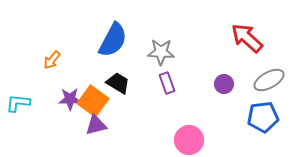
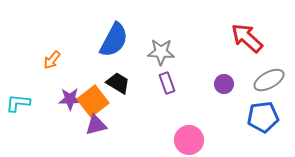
blue semicircle: moved 1 px right
orange square: rotated 16 degrees clockwise
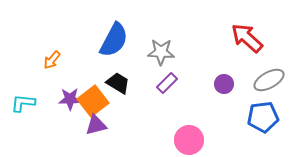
purple rectangle: rotated 65 degrees clockwise
cyan L-shape: moved 5 px right
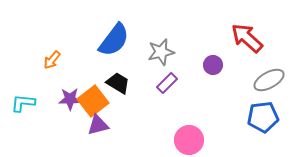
blue semicircle: rotated 9 degrees clockwise
gray star: rotated 16 degrees counterclockwise
purple circle: moved 11 px left, 19 px up
purple triangle: moved 2 px right
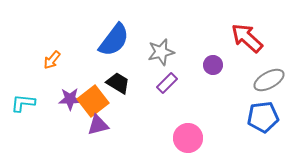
pink circle: moved 1 px left, 2 px up
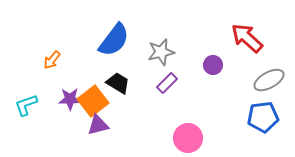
cyan L-shape: moved 3 px right, 2 px down; rotated 25 degrees counterclockwise
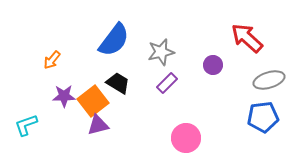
gray ellipse: rotated 12 degrees clockwise
purple star: moved 6 px left, 3 px up
cyan L-shape: moved 20 px down
pink circle: moved 2 px left
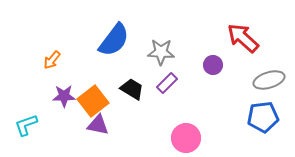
red arrow: moved 4 px left
gray star: rotated 16 degrees clockwise
black trapezoid: moved 14 px right, 6 px down
purple triangle: rotated 25 degrees clockwise
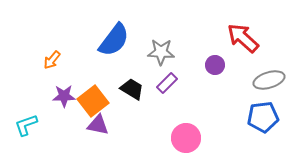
purple circle: moved 2 px right
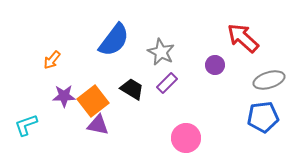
gray star: rotated 24 degrees clockwise
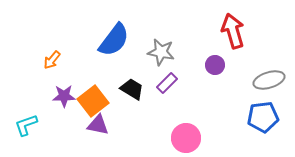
red arrow: moved 10 px left, 7 px up; rotated 32 degrees clockwise
gray star: rotated 16 degrees counterclockwise
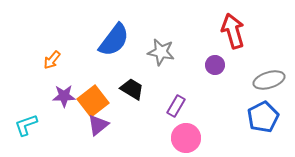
purple rectangle: moved 9 px right, 23 px down; rotated 15 degrees counterclockwise
blue pentagon: rotated 20 degrees counterclockwise
purple triangle: rotated 50 degrees counterclockwise
